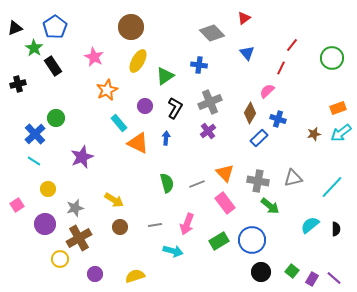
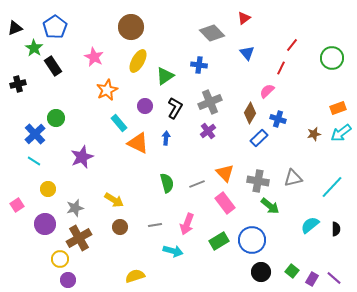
purple circle at (95, 274): moved 27 px left, 6 px down
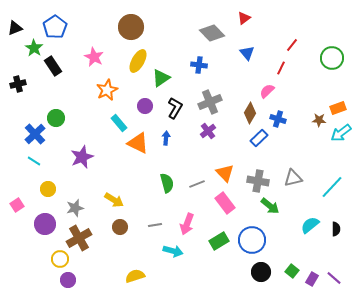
green triangle at (165, 76): moved 4 px left, 2 px down
brown star at (314, 134): moved 5 px right, 14 px up; rotated 16 degrees clockwise
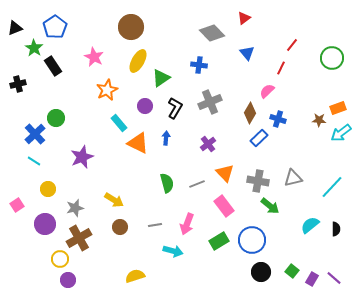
purple cross at (208, 131): moved 13 px down
pink rectangle at (225, 203): moved 1 px left, 3 px down
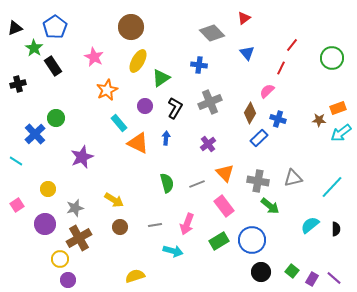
cyan line at (34, 161): moved 18 px left
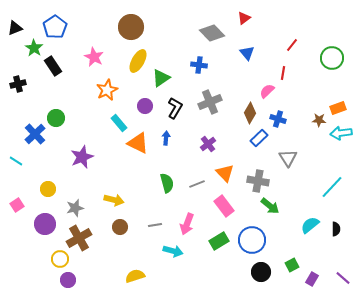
red line at (281, 68): moved 2 px right, 5 px down; rotated 16 degrees counterclockwise
cyan arrow at (341, 133): rotated 30 degrees clockwise
gray triangle at (293, 178): moved 5 px left, 20 px up; rotated 48 degrees counterclockwise
yellow arrow at (114, 200): rotated 18 degrees counterclockwise
green square at (292, 271): moved 6 px up; rotated 24 degrees clockwise
purple line at (334, 278): moved 9 px right
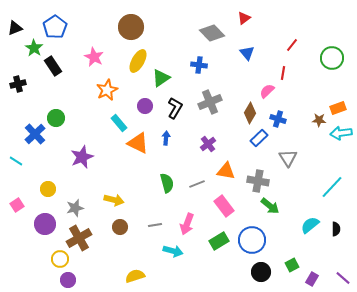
orange triangle at (225, 173): moved 1 px right, 2 px up; rotated 36 degrees counterclockwise
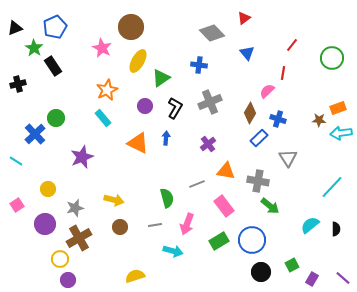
blue pentagon at (55, 27): rotated 10 degrees clockwise
pink star at (94, 57): moved 8 px right, 9 px up
cyan rectangle at (119, 123): moved 16 px left, 5 px up
green semicircle at (167, 183): moved 15 px down
